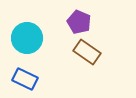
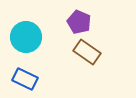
cyan circle: moved 1 px left, 1 px up
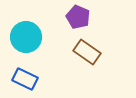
purple pentagon: moved 1 px left, 5 px up
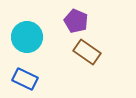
purple pentagon: moved 2 px left, 4 px down
cyan circle: moved 1 px right
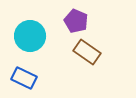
cyan circle: moved 3 px right, 1 px up
blue rectangle: moved 1 px left, 1 px up
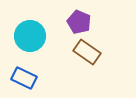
purple pentagon: moved 3 px right, 1 px down
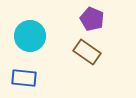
purple pentagon: moved 13 px right, 3 px up
blue rectangle: rotated 20 degrees counterclockwise
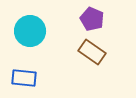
cyan circle: moved 5 px up
brown rectangle: moved 5 px right
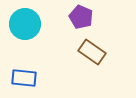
purple pentagon: moved 11 px left, 2 px up
cyan circle: moved 5 px left, 7 px up
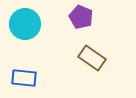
brown rectangle: moved 6 px down
